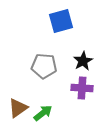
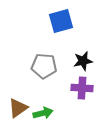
black star: rotated 18 degrees clockwise
green arrow: rotated 24 degrees clockwise
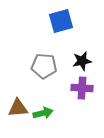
black star: moved 1 px left
brown triangle: rotated 30 degrees clockwise
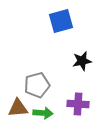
gray pentagon: moved 7 px left, 19 px down; rotated 20 degrees counterclockwise
purple cross: moved 4 px left, 16 px down
green arrow: rotated 18 degrees clockwise
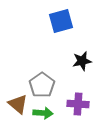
gray pentagon: moved 5 px right; rotated 20 degrees counterclockwise
brown triangle: moved 4 px up; rotated 45 degrees clockwise
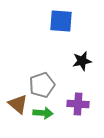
blue square: rotated 20 degrees clockwise
gray pentagon: rotated 15 degrees clockwise
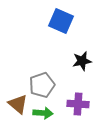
blue square: rotated 20 degrees clockwise
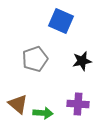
gray pentagon: moved 7 px left, 26 px up
